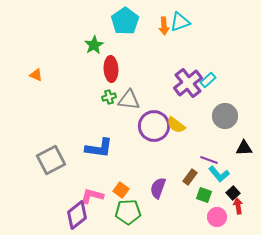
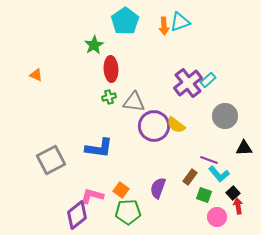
gray triangle: moved 5 px right, 2 px down
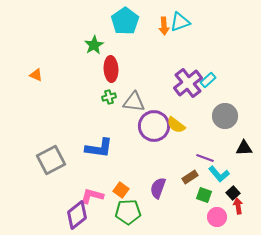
purple line: moved 4 px left, 2 px up
brown rectangle: rotated 21 degrees clockwise
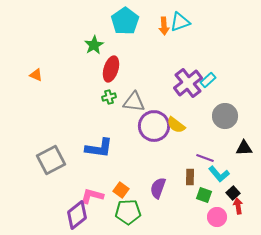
red ellipse: rotated 20 degrees clockwise
brown rectangle: rotated 56 degrees counterclockwise
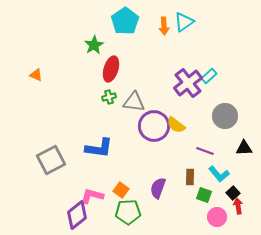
cyan triangle: moved 4 px right; rotated 15 degrees counterclockwise
cyan rectangle: moved 1 px right, 4 px up
purple line: moved 7 px up
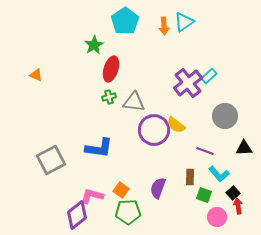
purple circle: moved 4 px down
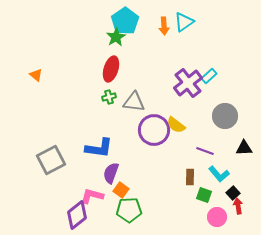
green star: moved 22 px right, 8 px up
orange triangle: rotated 16 degrees clockwise
purple semicircle: moved 47 px left, 15 px up
green pentagon: moved 1 px right, 2 px up
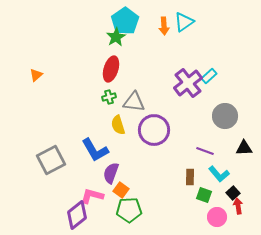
orange triangle: rotated 40 degrees clockwise
yellow semicircle: moved 58 px left; rotated 36 degrees clockwise
blue L-shape: moved 4 px left, 2 px down; rotated 52 degrees clockwise
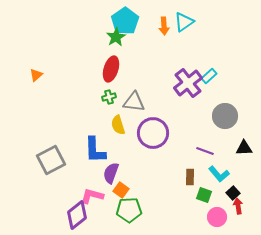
purple circle: moved 1 px left, 3 px down
blue L-shape: rotated 28 degrees clockwise
